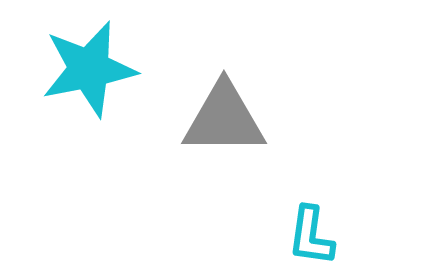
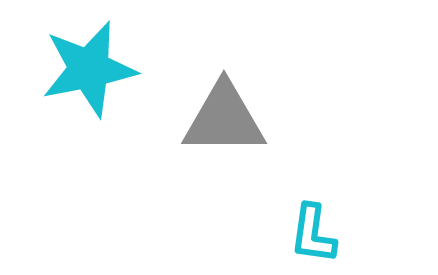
cyan L-shape: moved 2 px right, 2 px up
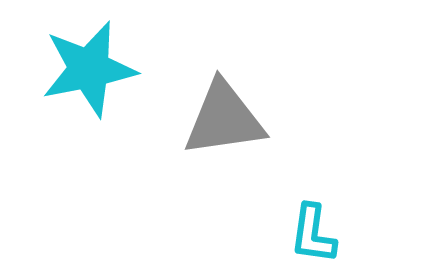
gray triangle: rotated 8 degrees counterclockwise
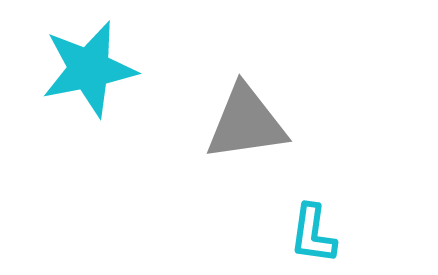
gray triangle: moved 22 px right, 4 px down
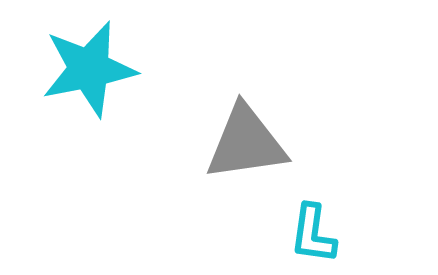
gray triangle: moved 20 px down
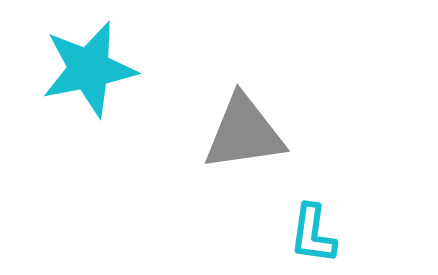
gray triangle: moved 2 px left, 10 px up
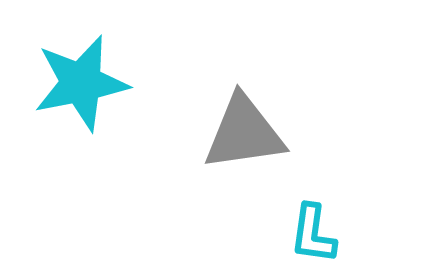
cyan star: moved 8 px left, 14 px down
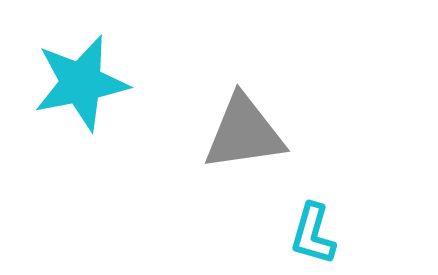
cyan L-shape: rotated 8 degrees clockwise
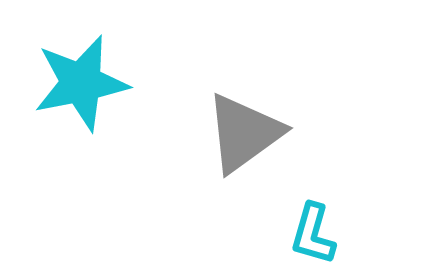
gray triangle: rotated 28 degrees counterclockwise
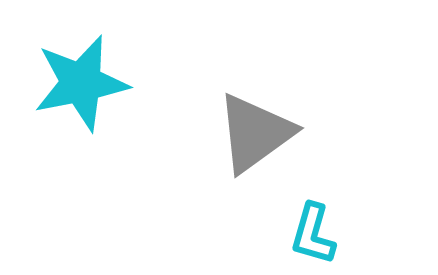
gray triangle: moved 11 px right
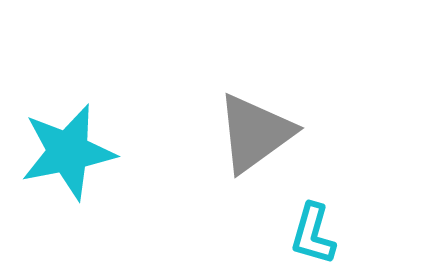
cyan star: moved 13 px left, 69 px down
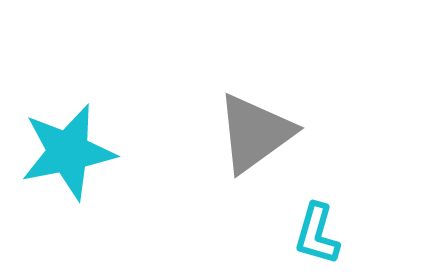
cyan L-shape: moved 4 px right
